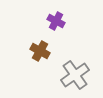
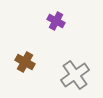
brown cross: moved 15 px left, 11 px down
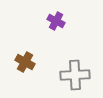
gray cross: rotated 32 degrees clockwise
